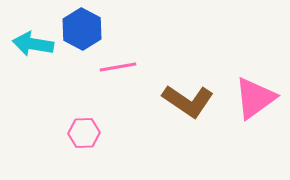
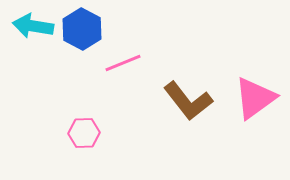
cyan arrow: moved 18 px up
pink line: moved 5 px right, 4 px up; rotated 12 degrees counterclockwise
brown L-shape: rotated 18 degrees clockwise
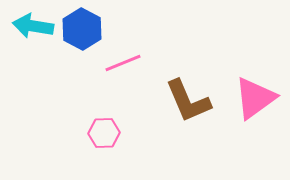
brown L-shape: rotated 15 degrees clockwise
pink hexagon: moved 20 px right
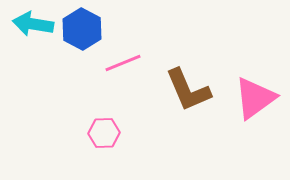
cyan arrow: moved 2 px up
brown L-shape: moved 11 px up
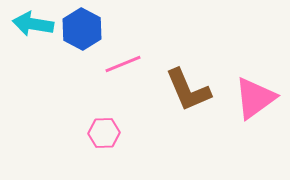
pink line: moved 1 px down
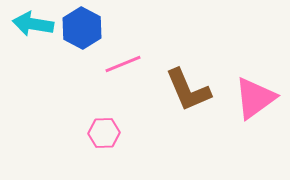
blue hexagon: moved 1 px up
